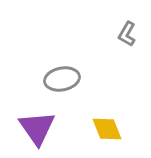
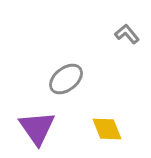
gray L-shape: rotated 110 degrees clockwise
gray ellipse: moved 4 px right; rotated 28 degrees counterclockwise
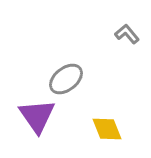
purple triangle: moved 12 px up
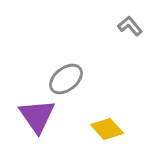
gray L-shape: moved 3 px right, 8 px up
yellow diamond: rotated 20 degrees counterclockwise
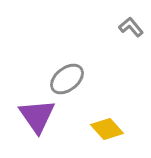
gray L-shape: moved 1 px right, 1 px down
gray ellipse: moved 1 px right
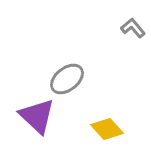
gray L-shape: moved 2 px right, 1 px down
purple triangle: rotated 12 degrees counterclockwise
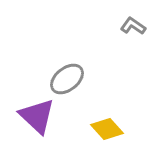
gray L-shape: moved 2 px up; rotated 15 degrees counterclockwise
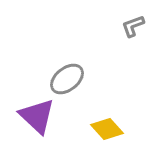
gray L-shape: rotated 55 degrees counterclockwise
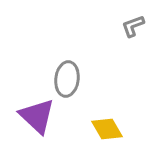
gray ellipse: rotated 44 degrees counterclockwise
yellow diamond: rotated 12 degrees clockwise
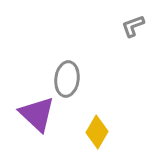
purple triangle: moved 2 px up
yellow diamond: moved 10 px left, 3 px down; rotated 60 degrees clockwise
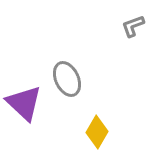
gray ellipse: rotated 32 degrees counterclockwise
purple triangle: moved 13 px left, 11 px up
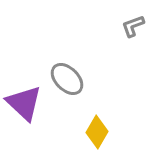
gray ellipse: rotated 20 degrees counterclockwise
